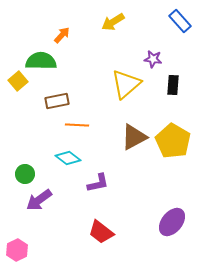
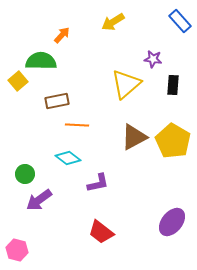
pink hexagon: rotated 20 degrees counterclockwise
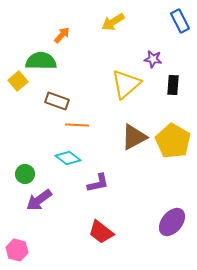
blue rectangle: rotated 15 degrees clockwise
brown rectangle: rotated 30 degrees clockwise
